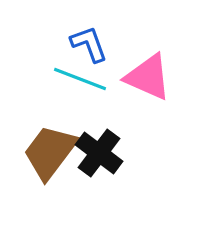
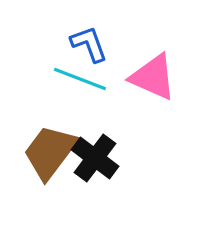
pink triangle: moved 5 px right
black cross: moved 4 px left, 5 px down
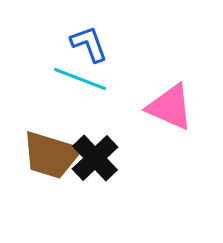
pink triangle: moved 17 px right, 30 px down
brown trapezoid: moved 1 px right, 3 px down; rotated 110 degrees counterclockwise
black cross: rotated 9 degrees clockwise
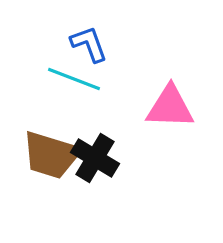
cyan line: moved 6 px left
pink triangle: rotated 22 degrees counterclockwise
black cross: rotated 15 degrees counterclockwise
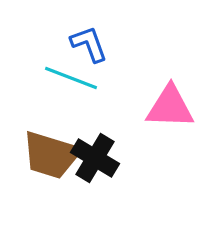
cyan line: moved 3 px left, 1 px up
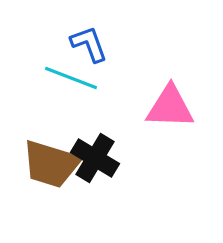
brown trapezoid: moved 9 px down
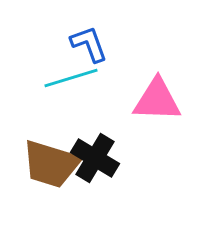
cyan line: rotated 38 degrees counterclockwise
pink triangle: moved 13 px left, 7 px up
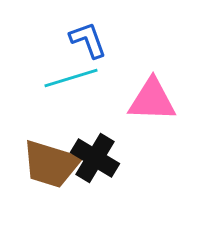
blue L-shape: moved 1 px left, 4 px up
pink triangle: moved 5 px left
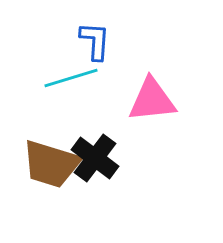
blue L-shape: moved 7 px right, 1 px down; rotated 24 degrees clockwise
pink triangle: rotated 8 degrees counterclockwise
black cross: rotated 6 degrees clockwise
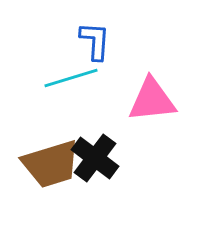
brown trapezoid: rotated 34 degrees counterclockwise
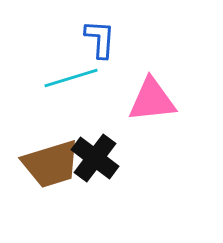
blue L-shape: moved 5 px right, 2 px up
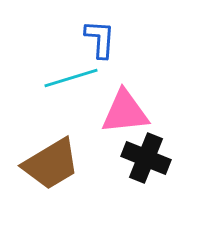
pink triangle: moved 27 px left, 12 px down
black cross: moved 51 px right; rotated 15 degrees counterclockwise
brown trapezoid: rotated 14 degrees counterclockwise
